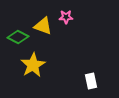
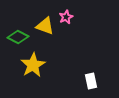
pink star: rotated 24 degrees counterclockwise
yellow triangle: moved 2 px right
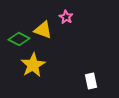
pink star: rotated 16 degrees counterclockwise
yellow triangle: moved 2 px left, 4 px down
green diamond: moved 1 px right, 2 px down
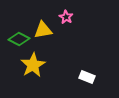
yellow triangle: rotated 30 degrees counterclockwise
white rectangle: moved 4 px left, 4 px up; rotated 56 degrees counterclockwise
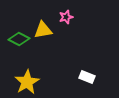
pink star: rotated 24 degrees clockwise
yellow star: moved 6 px left, 17 px down
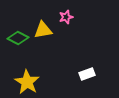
green diamond: moved 1 px left, 1 px up
white rectangle: moved 3 px up; rotated 42 degrees counterclockwise
yellow star: rotated 10 degrees counterclockwise
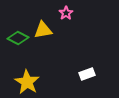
pink star: moved 4 px up; rotated 16 degrees counterclockwise
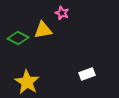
pink star: moved 4 px left; rotated 16 degrees counterclockwise
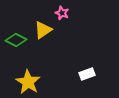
yellow triangle: rotated 24 degrees counterclockwise
green diamond: moved 2 px left, 2 px down
yellow star: moved 1 px right
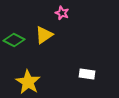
yellow triangle: moved 1 px right, 5 px down
green diamond: moved 2 px left
white rectangle: rotated 28 degrees clockwise
